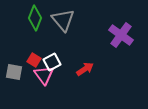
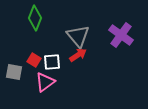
gray triangle: moved 15 px right, 16 px down
white square: rotated 24 degrees clockwise
red arrow: moved 7 px left, 14 px up
pink triangle: moved 1 px right, 7 px down; rotated 30 degrees clockwise
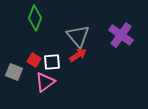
gray square: rotated 12 degrees clockwise
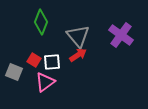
green diamond: moved 6 px right, 4 px down
